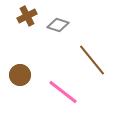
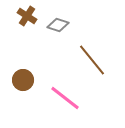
brown cross: rotated 30 degrees counterclockwise
brown circle: moved 3 px right, 5 px down
pink line: moved 2 px right, 6 px down
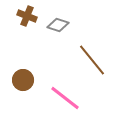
brown cross: rotated 12 degrees counterclockwise
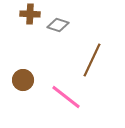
brown cross: moved 3 px right, 2 px up; rotated 18 degrees counterclockwise
brown line: rotated 64 degrees clockwise
pink line: moved 1 px right, 1 px up
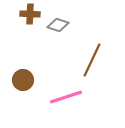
pink line: rotated 56 degrees counterclockwise
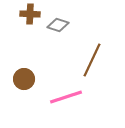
brown circle: moved 1 px right, 1 px up
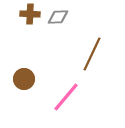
gray diamond: moved 8 px up; rotated 20 degrees counterclockwise
brown line: moved 6 px up
pink line: rotated 32 degrees counterclockwise
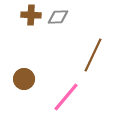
brown cross: moved 1 px right, 1 px down
brown line: moved 1 px right, 1 px down
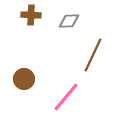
gray diamond: moved 11 px right, 4 px down
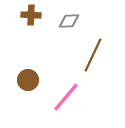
brown circle: moved 4 px right, 1 px down
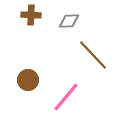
brown line: rotated 68 degrees counterclockwise
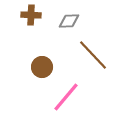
brown circle: moved 14 px right, 13 px up
